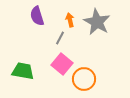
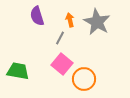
green trapezoid: moved 5 px left
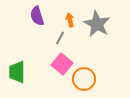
gray star: moved 2 px down
green trapezoid: moved 1 px left, 1 px down; rotated 100 degrees counterclockwise
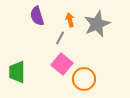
gray star: rotated 20 degrees clockwise
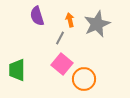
green trapezoid: moved 2 px up
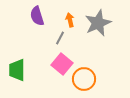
gray star: moved 1 px right, 1 px up
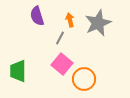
green trapezoid: moved 1 px right, 1 px down
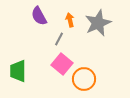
purple semicircle: moved 2 px right; rotated 12 degrees counterclockwise
gray line: moved 1 px left, 1 px down
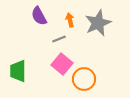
gray line: rotated 40 degrees clockwise
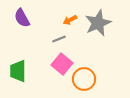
purple semicircle: moved 17 px left, 2 px down
orange arrow: rotated 104 degrees counterclockwise
